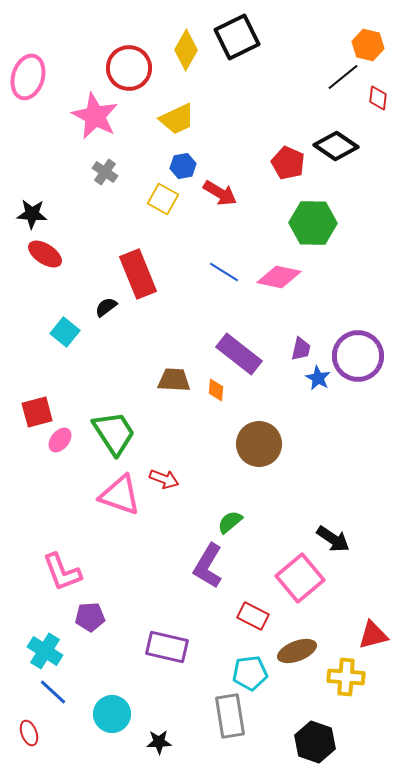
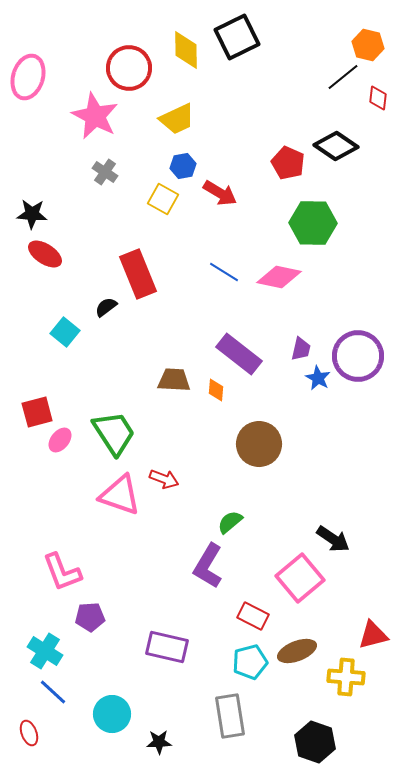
yellow diamond at (186, 50): rotated 30 degrees counterclockwise
cyan pentagon at (250, 673): moved 11 px up; rotated 8 degrees counterclockwise
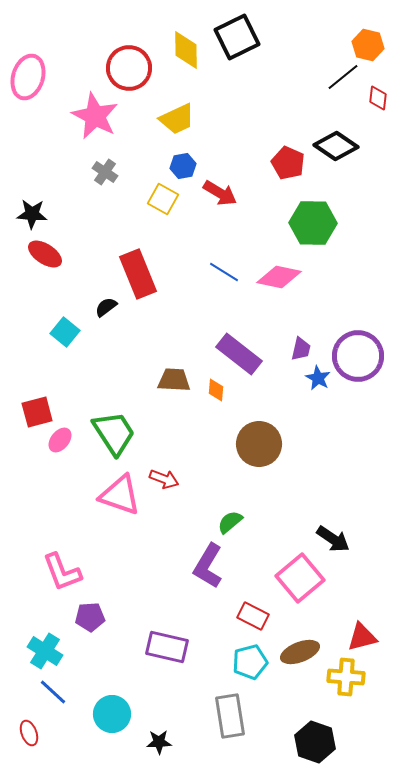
red triangle at (373, 635): moved 11 px left, 2 px down
brown ellipse at (297, 651): moved 3 px right, 1 px down
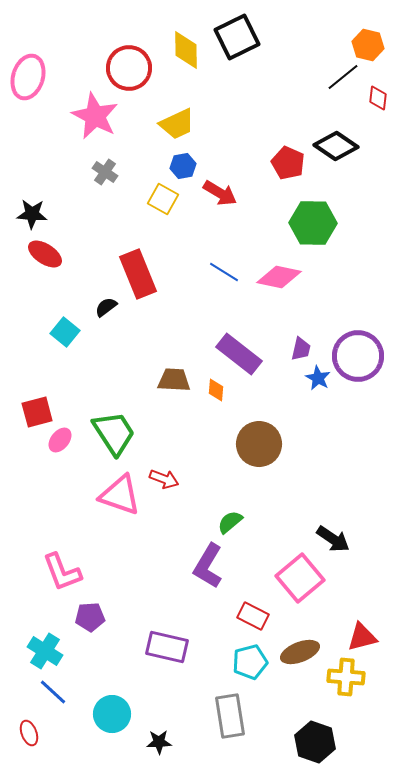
yellow trapezoid at (177, 119): moved 5 px down
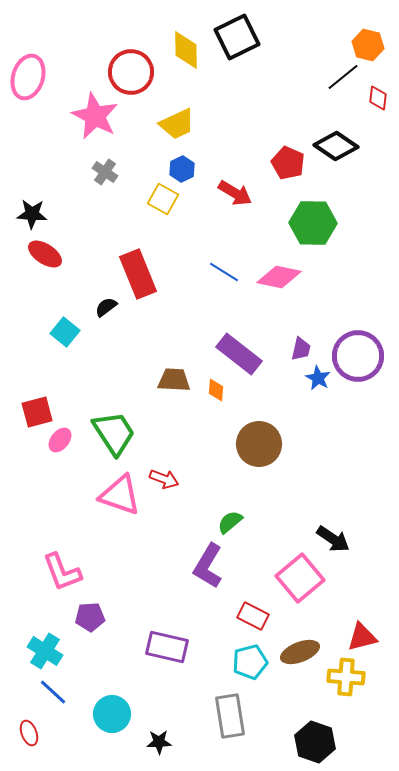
red circle at (129, 68): moved 2 px right, 4 px down
blue hexagon at (183, 166): moved 1 px left, 3 px down; rotated 15 degrees counterclockwise
red arrow at (220, 193): moved 15 px right
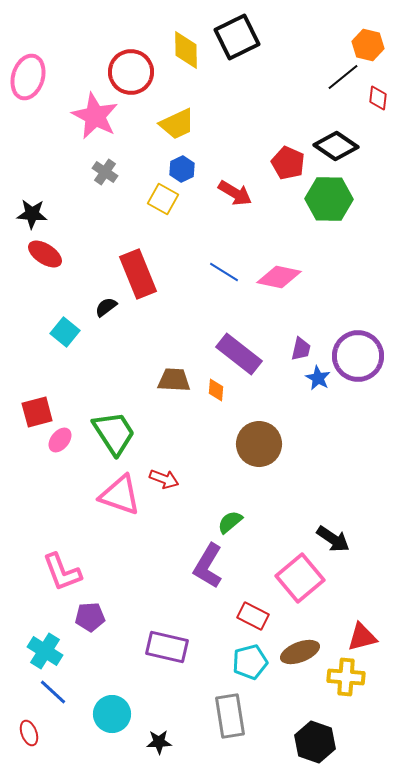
green hexagon at (313, 223): moved 16 px right, 24 px up
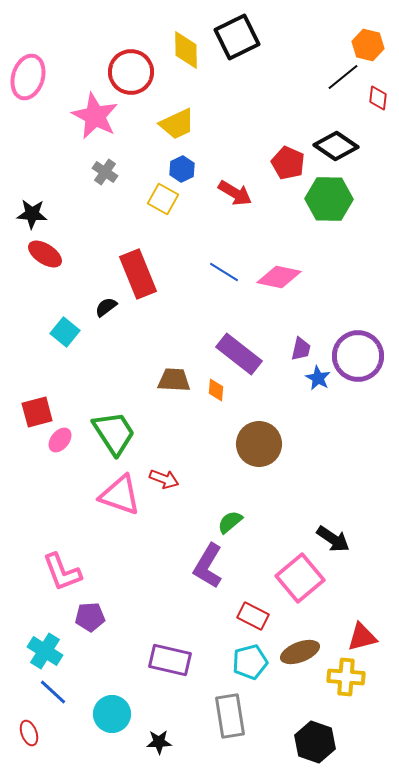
purple rectangle at (167, 647): moved 3 px right, 13 px down
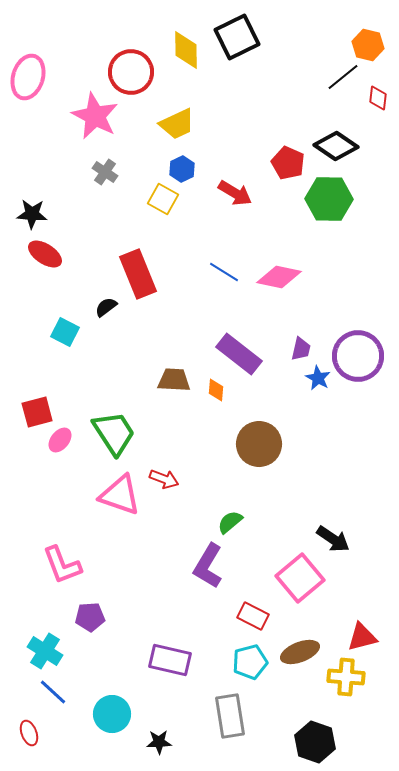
cyan square at (65, 332): rotated 12 degrees counterclockwise
pink L-shape at (62, 572): moved 7 px up
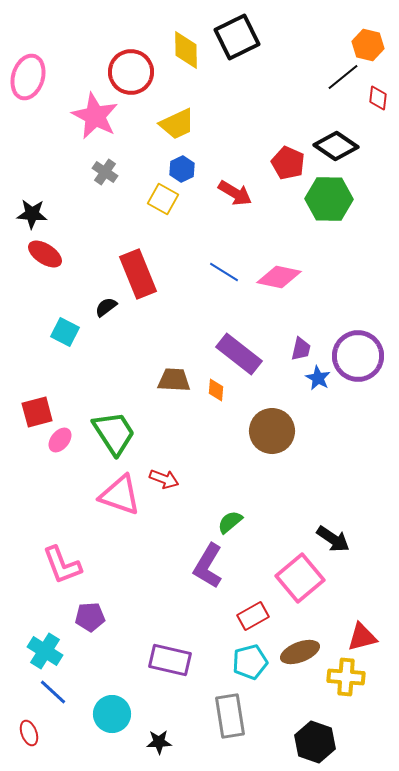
brown circle at (259, 444): moved 13 px right, 13 px up
red rectangle at (253, 616): rotated 56 degrees counterclockwise
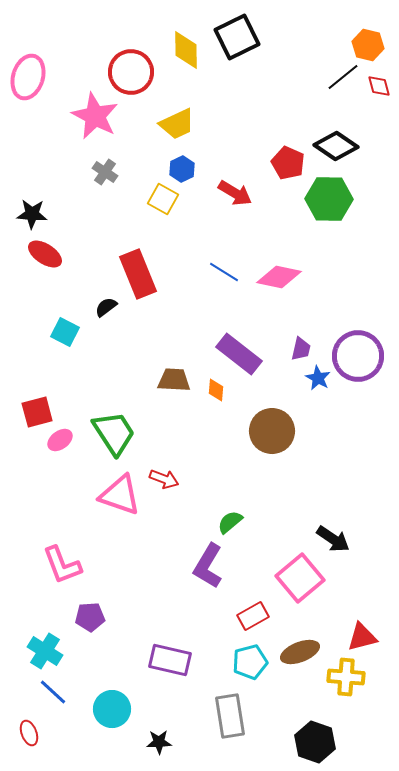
red diamond at (378, 98): moved 1 px right, 12 px up; rotated 20 degrees counterclockwise
pink ellipse at (60, 440): rotated 15 degrees clockwise
cyan circle at (112, 714): moved 5 px up
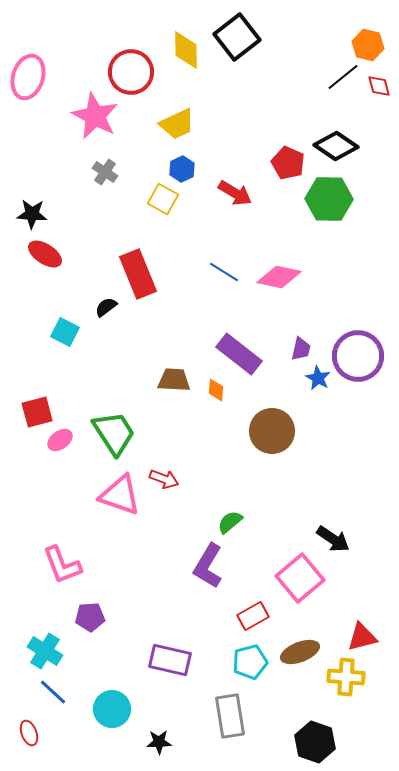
black square at (237, 37): rotated 12 degrees counterclockwise
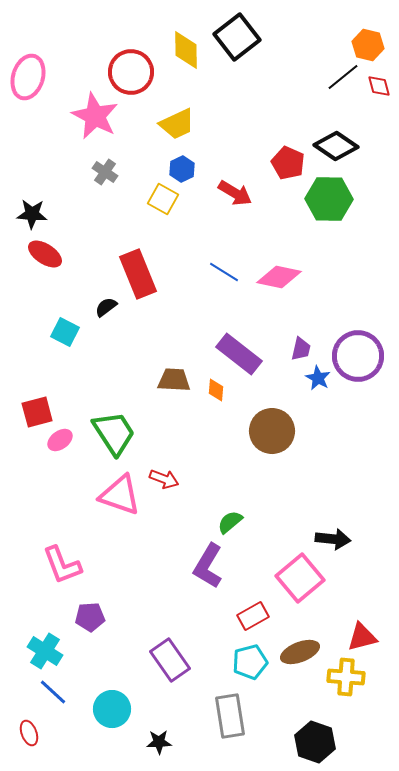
black arrow at (333, 539): rotated 28 degrees counterclockwise
purple rectangle at (170, 660): rotated 42 degrees clockwise
